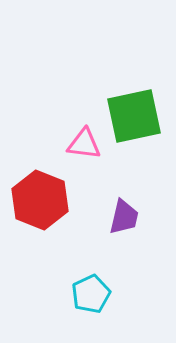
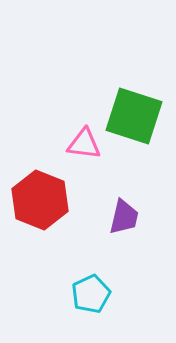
green square: rotated 30 degrees clockwise
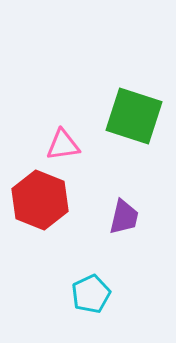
pink triangle: moved 21 px left, 1 px down; rotated 15 degrees counterclockwise
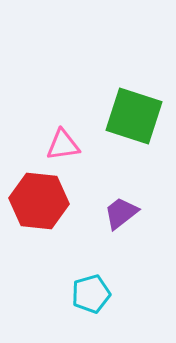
red hexagon: moved 1 px left, 1 px down; rotated 16 degrees counterclockwise
purple trapezoid: moved 3 px left, 4 px up; rotated 141 degrees counterclockwise
cyan pentagon: rotated 9 degrees clockwise
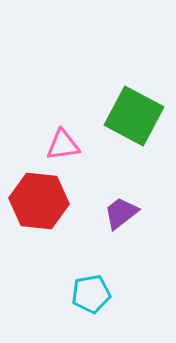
green square: rotated 10 degrees clockwise
cyan pentagon: rotated 6 degrees clockwise
